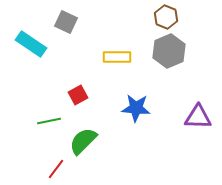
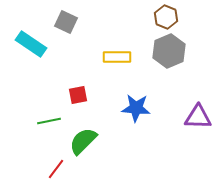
red square: rotated 18 degrees clockwise
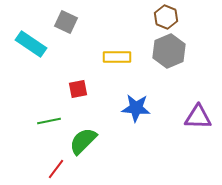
red square: moved 6 px up
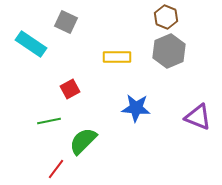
red square: moved 8 px left; rotated 18 degrees counterclockwise
purple triangle: rotated 20 degrees clockwise
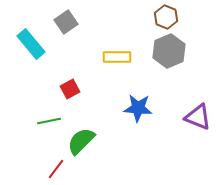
gray square: rotated 30 degrees clockwise
cyan rectangle: rotated 16 degrees clockwise
blue star: moved 2 px right
green semicircle: moved 2 px left
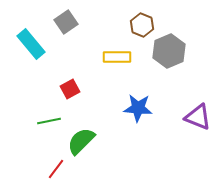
brown hexagon: moved 24 px left, 8 px down
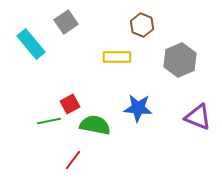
gray hexagon: moved 11 px right, 9 px down
red square: moved 15 px down
green semicircle: moved 14 px right, 16 px up; rotated 56 degrees clockwise
red line: moved 17 px right, 9 px up
